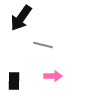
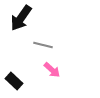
pink arrow: moved 1 px left, 6 px up; rotated 42 degrees clockwise
black rectangle: rotated 48 degrees counterclockwise
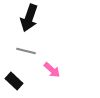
black arrow: moved 8 px right; rotated 16 degrees counterclockwise
gray line: moved 17 px left, 6 px down
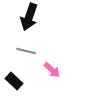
black arrow: moved 1 px up
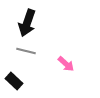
black arrow: moved 2 px left, 6 px down
pink arrow: moved 14 px right, 6 px up
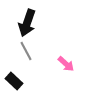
gray line: rotated 48 degrees clockwise
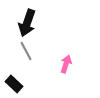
pink arrow: rotated 114 degrees counterclockwise
black rectangle: moved 3 px down
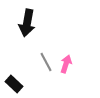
black arrow: rotated 8 degrees counterclockwise
gray line: moved 20 px right, 11 px down
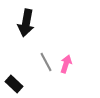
black arrow: moved 1 px left
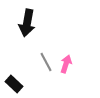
black arrow: moved 1 px right
